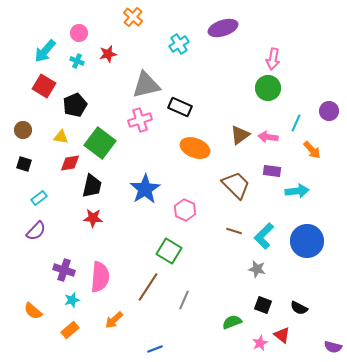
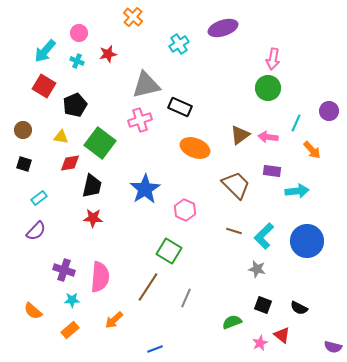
cyan star at (72, 300): rotated 14 degrees clockwise
gray line at (184, 300): moved 2 px right, 2 px up
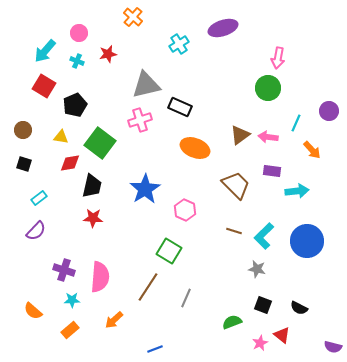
pink arrow at (273, 59): moved 5 px right, 1 px up
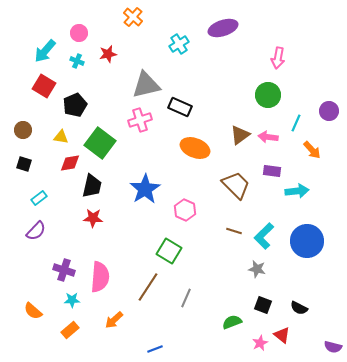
green circle at (268, 88): moved 7 px down
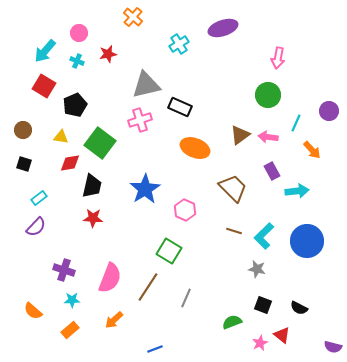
purple rectangle at (272, 171): rotated 54 degrees clockwise
brown trapezoid at (236, 185): moved 3 px left, 3 px down
purple semicircle at (36, 231): moved 4 px up
pink semicircle at (100, 277): moved 10 px right, 1 px down; rotated 16 degrees clockwise
